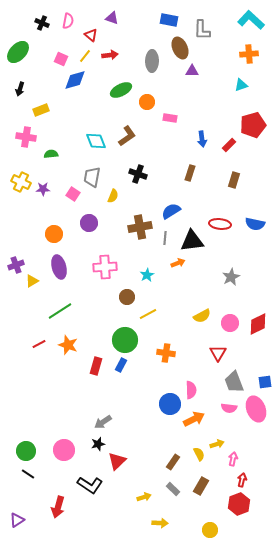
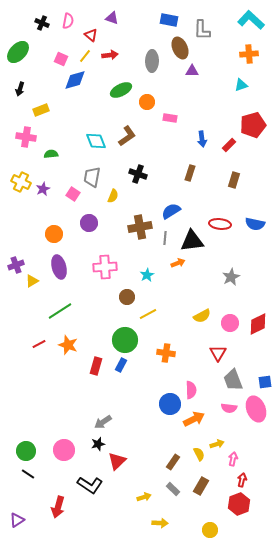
purple star at (43, 189): rotated 24 degrees counterclockwise
gray trapezoid at (234, 382): moved 1 px left, 2 px up
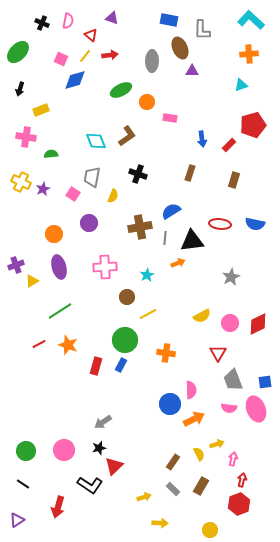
black star at (98, 444): moved 1 px right, 4 px down
red triangle at (117, 461): moved 3 px left, 5 px down
black line at (28, 474): moved 5 px left, 10 px down
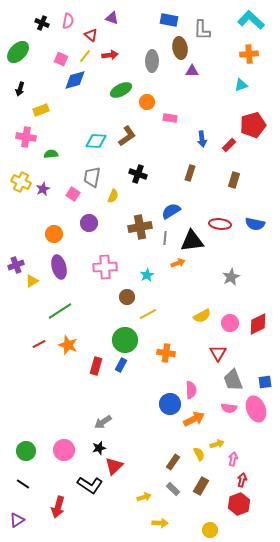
brown ellipse at (180, 48): rotated 15 degrees clockwise
cyan diamond at (96, 141): rotated 65 degrees counterclockwise
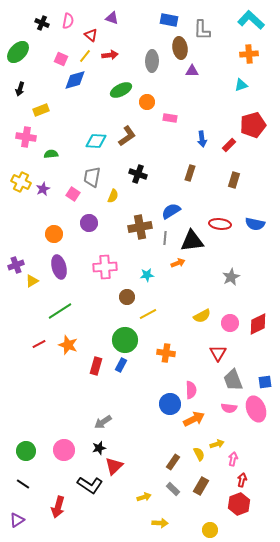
cyan star at (147, 275): rotated 24 degrees clockwise
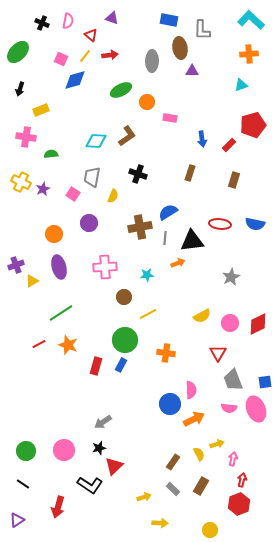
blue semicircle at (171, 211): moved 3 px left, 1 px down
brown circle at (127, 297): moved 3 px left
green line at (60, 311): moved 1 px right, 2 px down
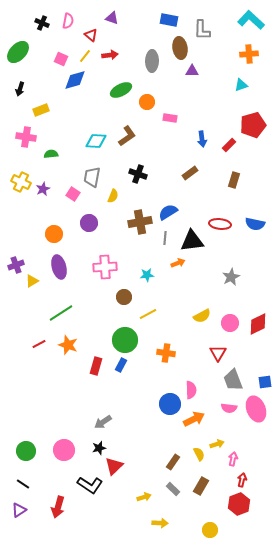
brown rectangle at (190, 173): rotated 35 degrees clockwise
brown cross at (140, 227): moved 5 px up
purple triangle at (17, 520): moved 2 px right, 10 px up
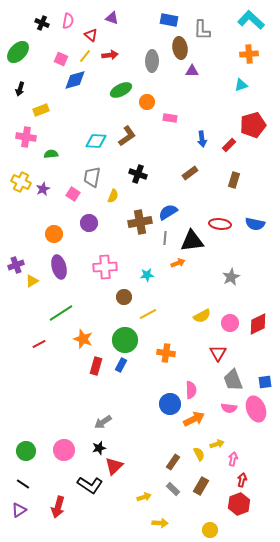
orange star at (68, 345): moved 15 px right, 6 px up
